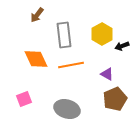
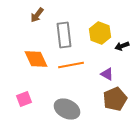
yellow hexagon: moved 2 px left, 1 px up; rotated 10 degrees counterclockwise
gray ellipse: rotated 10 degrees clockwise
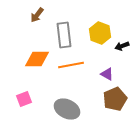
orange diamond: moved 1 px right; rotated 65 degrees counterclockwise
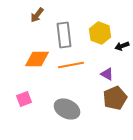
brown pentagon: moved 1 px up
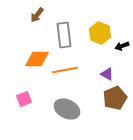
orange line: moved 6 px left, 5 px down
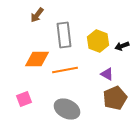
yellow hexagon: moved 2 px left, 8 px down
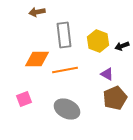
brown arrow: moved 3 px up; rotated 42 degrees clockwise
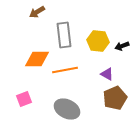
brown arrow: rotated 21 degrees counterclockwise
yellow hexagon: rotated 15 degrees counterclockwise
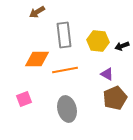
gray ellipse: rotated 50 degrees clockwise
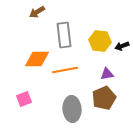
yellow hexagon: moved 2 px right
purple triangle: rotated 40 degrees counterclockwise
brown pentagon: moved 11 px left
gray ellipse: moved 5 px right; rotated 10 degrees clockwise
